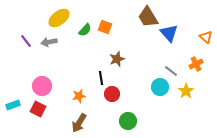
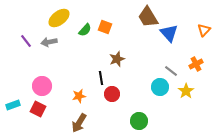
orange triangle: moved 2 px left, 7 px up; rotated 32 degrees clockwise
green circle: moved 11 px right
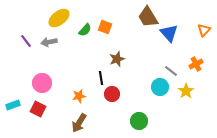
pink circle: moved 3 px up
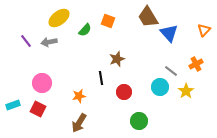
orange square: moved 3 px right, 6 px up
red circle: moved 12 px right, 2 px up
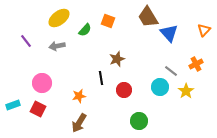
gray arrow: moved 8 px right, 4 px down
red circle: moved 2 px up
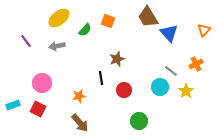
brown arrow: moved 1 px right; rotated 72 degrees counterclockwise
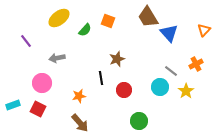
gray arrow: moved 12 px down
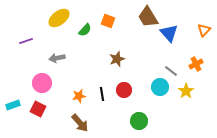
purple line: rotated 72 degrees counterclockwise
black line: moved 1 px right, 16 px down
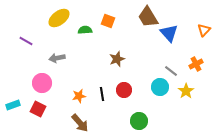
green semicircle: rotated 136 degrees counterclockwise
purple line: rotated 48 degrees clockwise
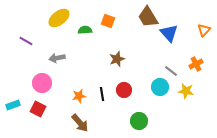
yellow star: rotated 28 degrees counterclockwise
